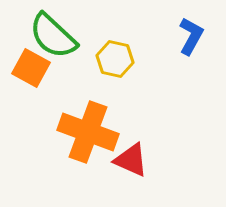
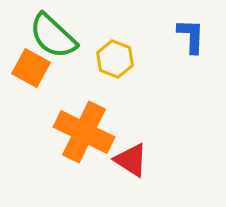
blue L-shape: rotated 27 degrees counterclockwise
yellow hexagon: rotated 9 degrees clockwise
orange cross: moved 4 px left; rotated 6 degrees clockwise
red triangle: rotated 9 degrees clockwise
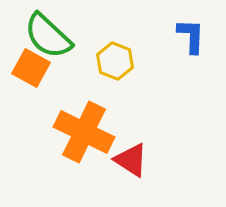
green semicircle: moved 5 px left
yellow hexagon: moved 2 px down
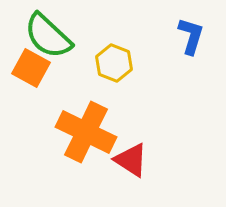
blue L-shape: rotated 15 degrees clockwise
yellow hexagon: moved 1 px left, 2 px down
orange cross: moved 2 px right
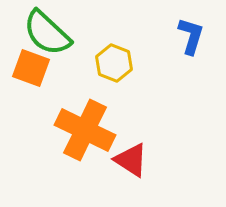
green semicircle: moved 1 px left, 3 px up
orange square: rotated 9 degrees counterclockwise
orange cross: moved 1 px left, 2 px up
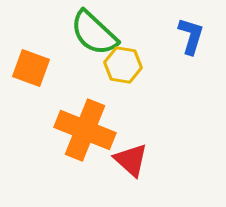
green semicircle: moved 47 px right
yellow hexagon: moved 9 px right, 2 px down; rotated 12 degrees counterclockwise
orange cross: rotated 4 degrees counterclockwise
red triangle: rotated 9 degrees clockwise
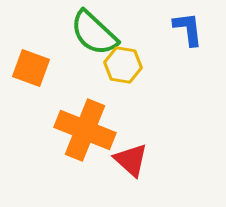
blue L-shape: moved 3 px left, 7 px up; rotated 24 degrees counterclockwise
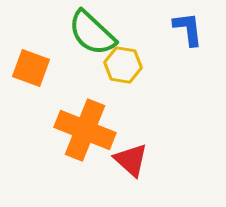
green semicircle: moved 2 px left
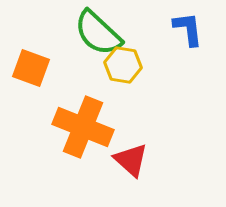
green semicircle: moved 6 px right
orange cross: moved 2 px left, 3 px up
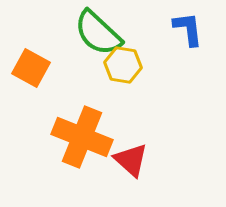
orange square: rotated 9 degrees clockwise
orange cross: moved 1 px left, 10 px down
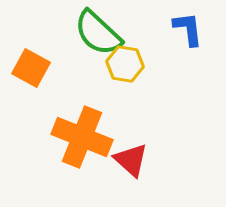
yellow hexagon: moved 2 px right, 1 px up
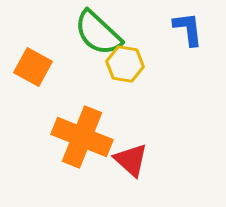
orange square: moved 2 px right, 1 px up
